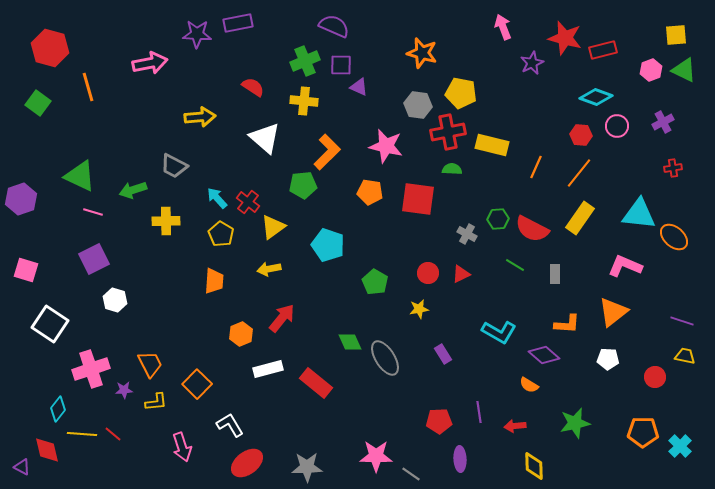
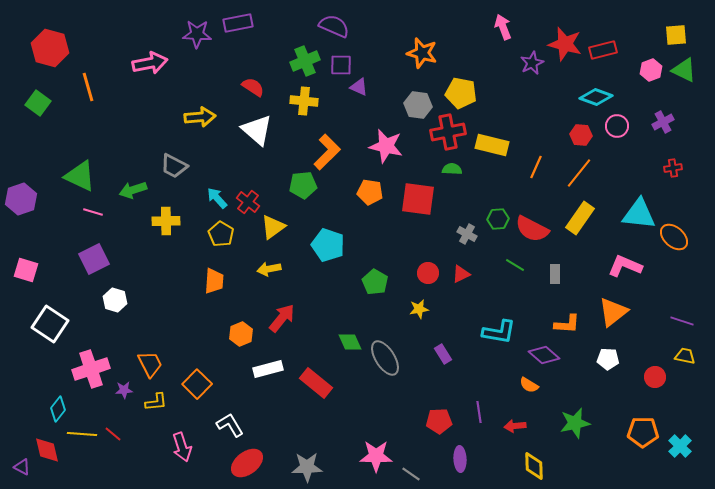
red star at (565, 38): moved 6 px down
white triangle at (265, 138): moved 8 px left, 8 px up
cyan L-shape at (499, 332): rotated 20 degrees counterclockwise
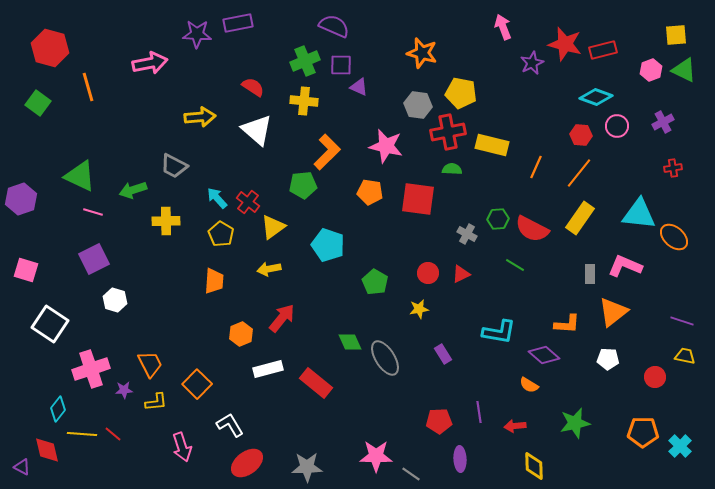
gray rectangle at (555, 274): moved 35 px right
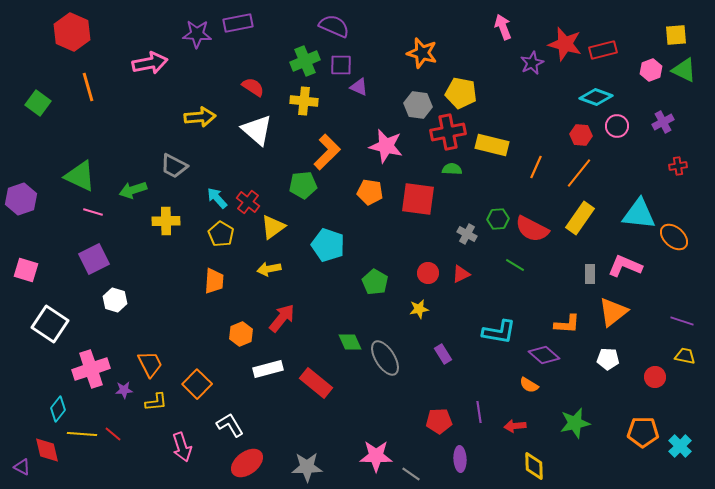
red hexagon at (50, 48): moved 22 px right, 16 px up; rotated 9 degrees clockwise
red cross at (673, 168): moved 5 px right, 2 px up
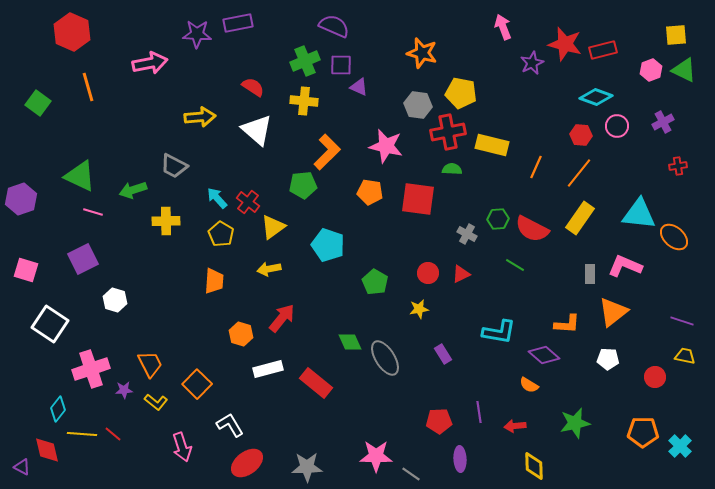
purple square at (94, 259): moved 11 px left
orange hexagon at (241, 334): rotated 20 degrees counterclockwise
yellow L-shape at (156, 402): rotated 45 degrees clockwise
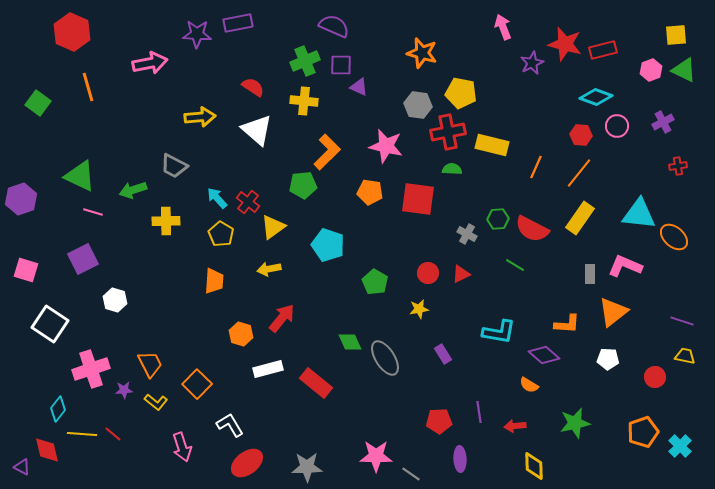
orange pentagon at (643, 432): rotated 20 degrees counterclockwise
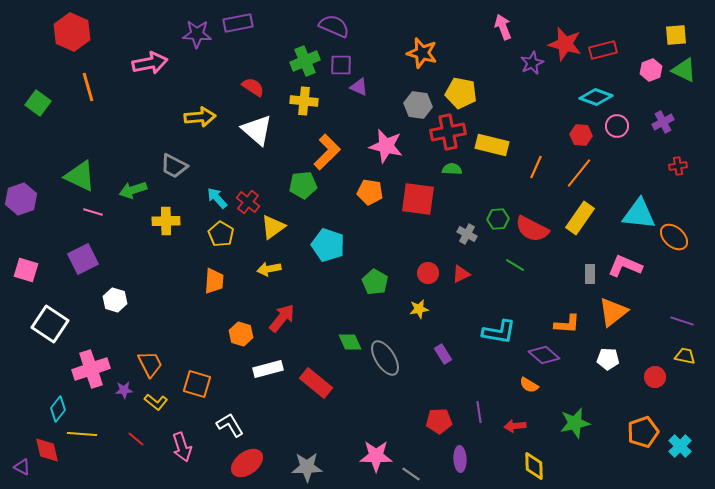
orange square at (197, 384): rotated 28 degrees counterclockwise
red line at (113, 434): moved 23 px right, 5 px down
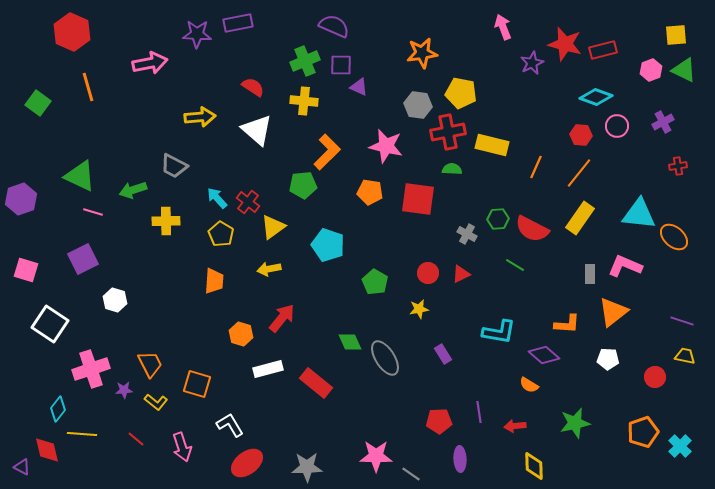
orange star at (422, 53): rotated 24 degrees counterclockwise
